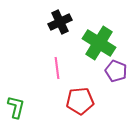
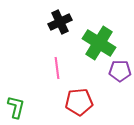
purple pentagon: moved 4 px right; rotated 20 degrees counterclockwise
red pentagon: moved 1 px left, 1 px down
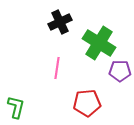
pink line: rotated 15 degrees clockwise
red pentagon: moved 8 px right, 1 px down
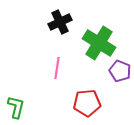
purple pentagon: rotated 20 degrees clockwise
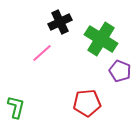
green cross: moved 2 px right, 4 px up
pink line: moved 15 px left, 15 px up; rotated 40 degrees clockwise
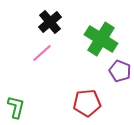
black cross: moved 10 px left; rotated 15 degrees counterclockwise
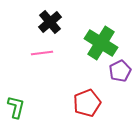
green cross: moved 4 px down
pink line: rotated 35 degrees clockwise
purple pentagon: rotated 25 degrees clockwise
red pentagon: rotated 16 degrees counterclockwise
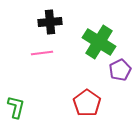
black cross: rotated 35 degrees clockwise
green cross: moved 2 px left, 1 px up
purple pentagon: moved 1 px up
red pentagon: rotated 16 degrees counterclockwise
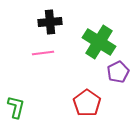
pink line: moved 1 px right
purple pentagon: moved 2 px left, 2 px down
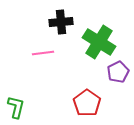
black cross: moved 11 px right
